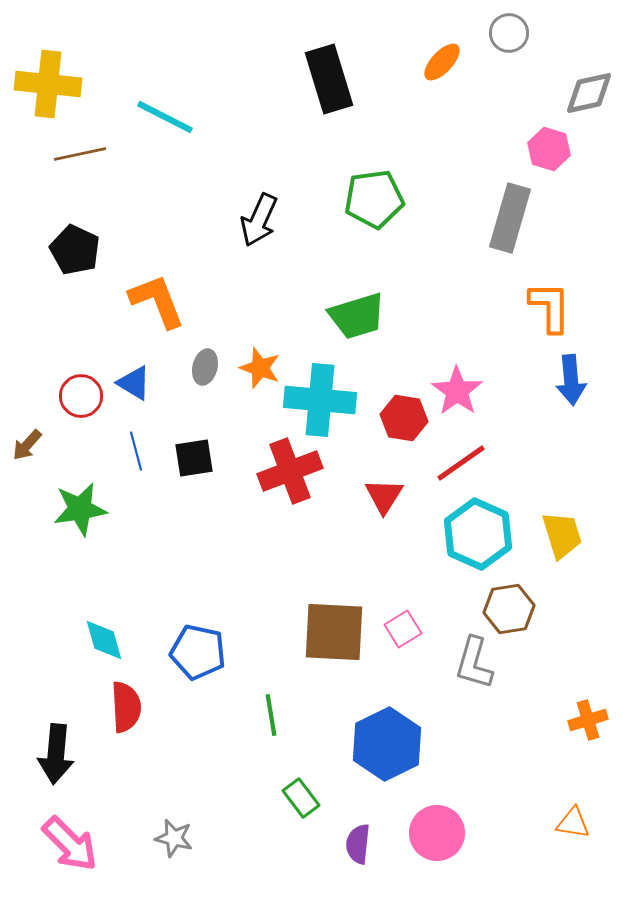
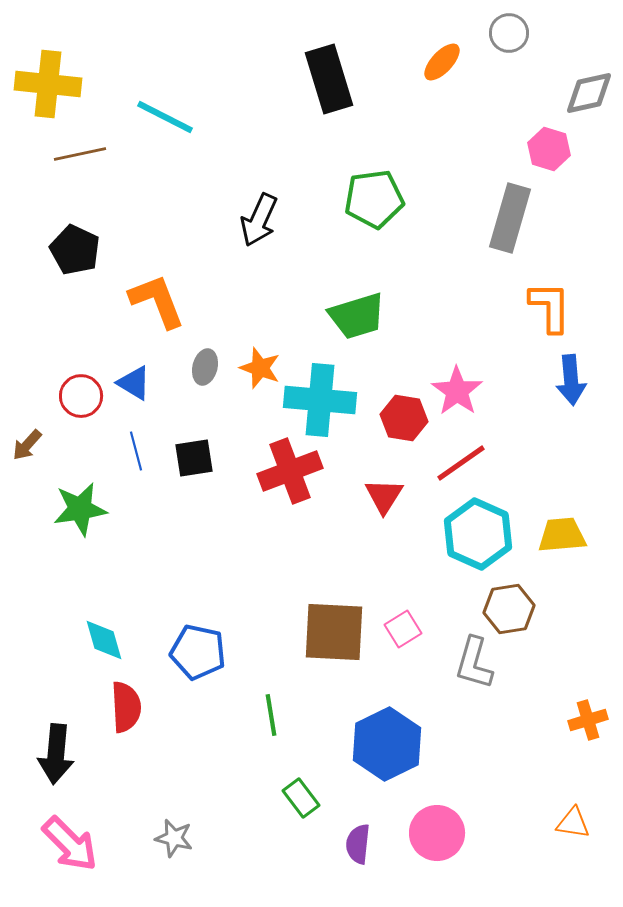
yellow trapezoid at (562, 535): rotated 78 degrees counterclockwise
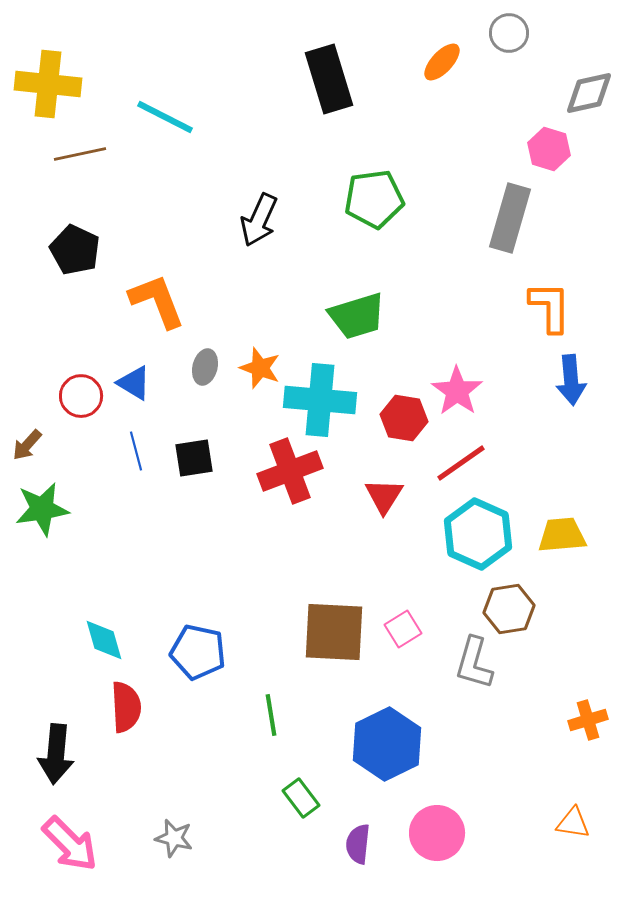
green star at (80, 509): moved 38 px left
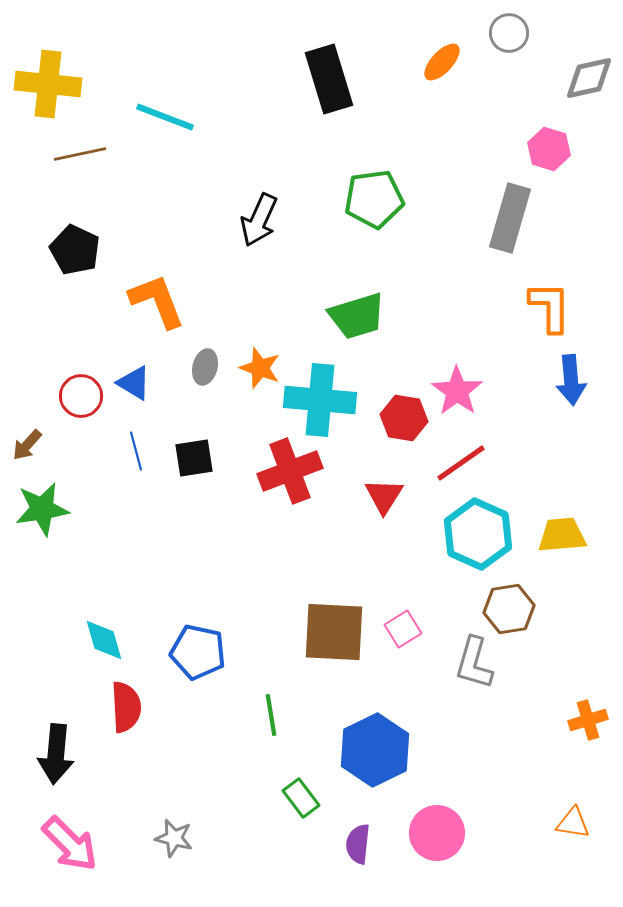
gray diamond at (589, 93): moved 15 px up
cyan line at (165, 117): rotated 6 degrees counterclockwise
blue hexagon at (387, 744): moved 12 px left, 6 px down
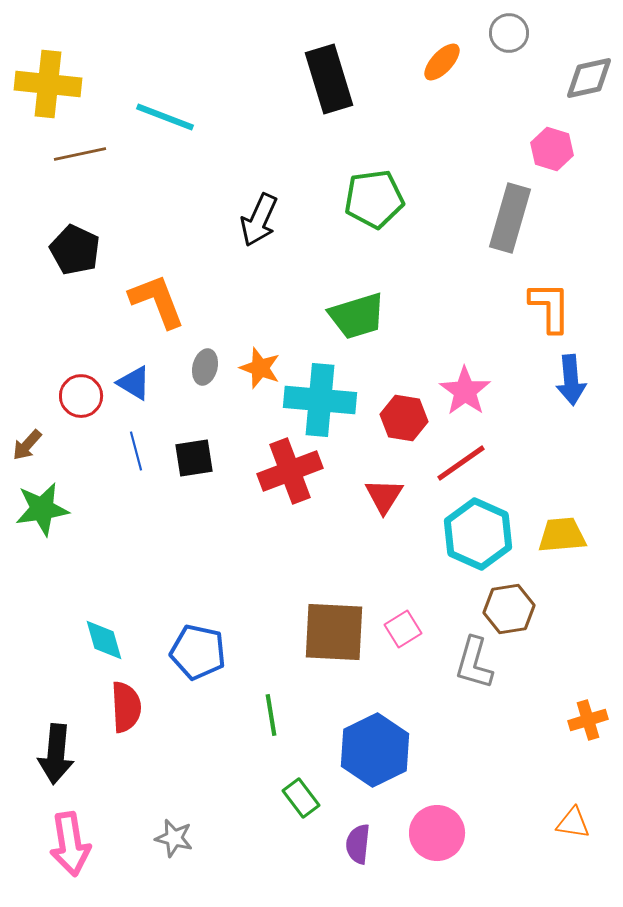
pink hexagon at (549, 149): moved 3 px right
pink star at (457, 391): moved 8 px right
pink arrow at (70, 844): rotated 36 degrees clockwise
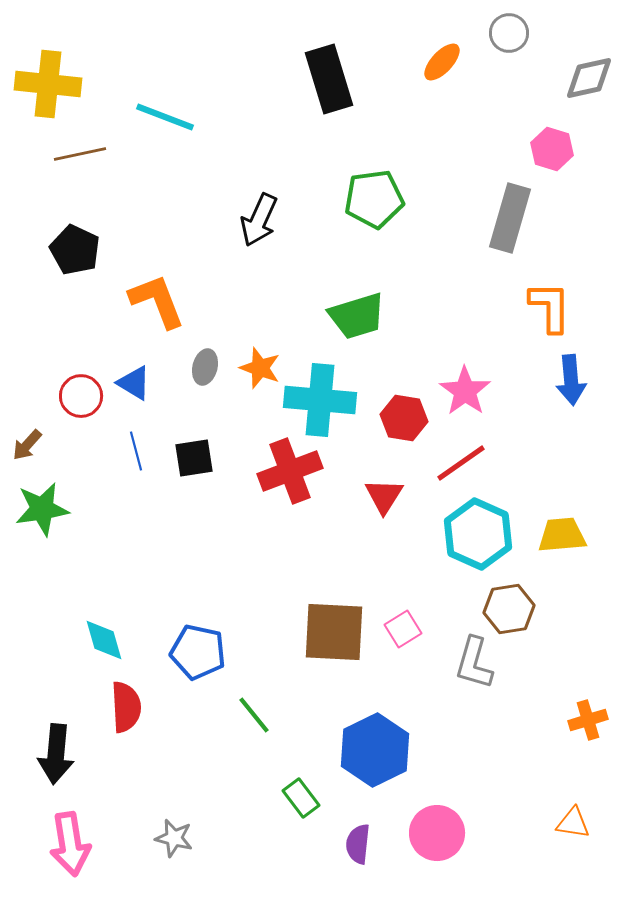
green line at (271, 715): moved 17 px left; rotated 30 degrees counterclockwise
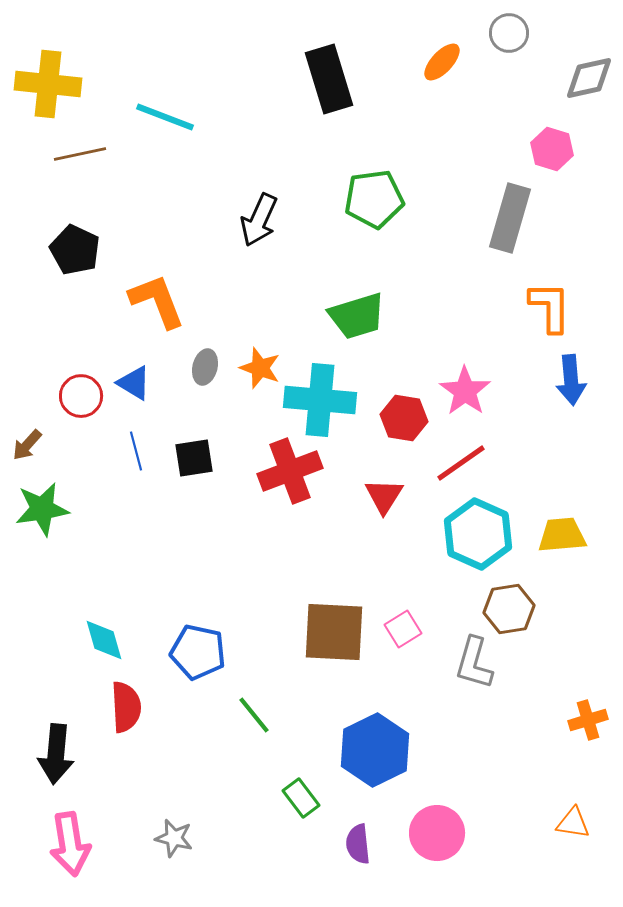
purple semicircle at (358, 844): rotated 12 degrees counterclockwise
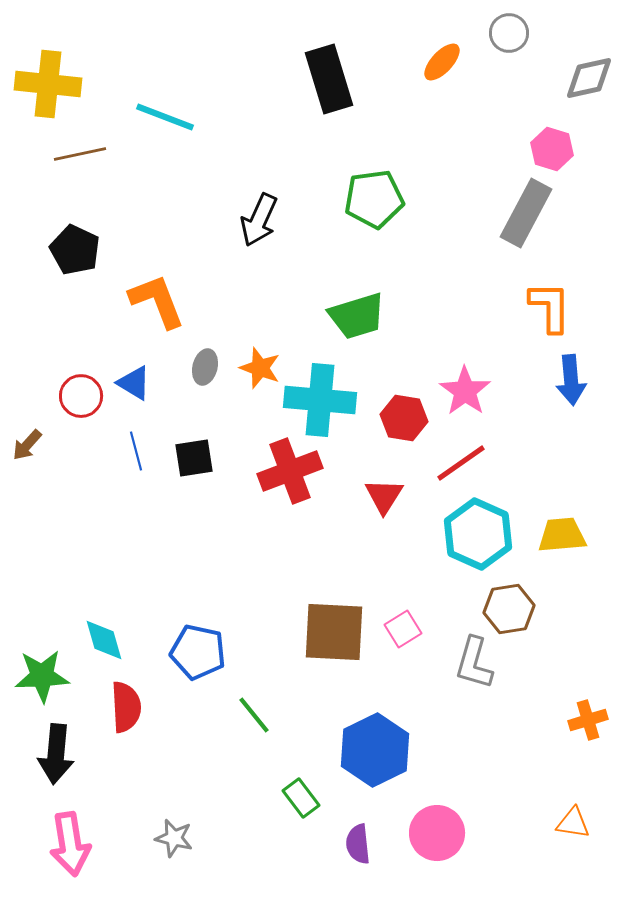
gray rectangle at (510, 218): moved 16 px right, 5 px up; rotated 12 degrees clockwise
green star at (42, 509): moved 167 px down; rotated 6 degrees clockwise
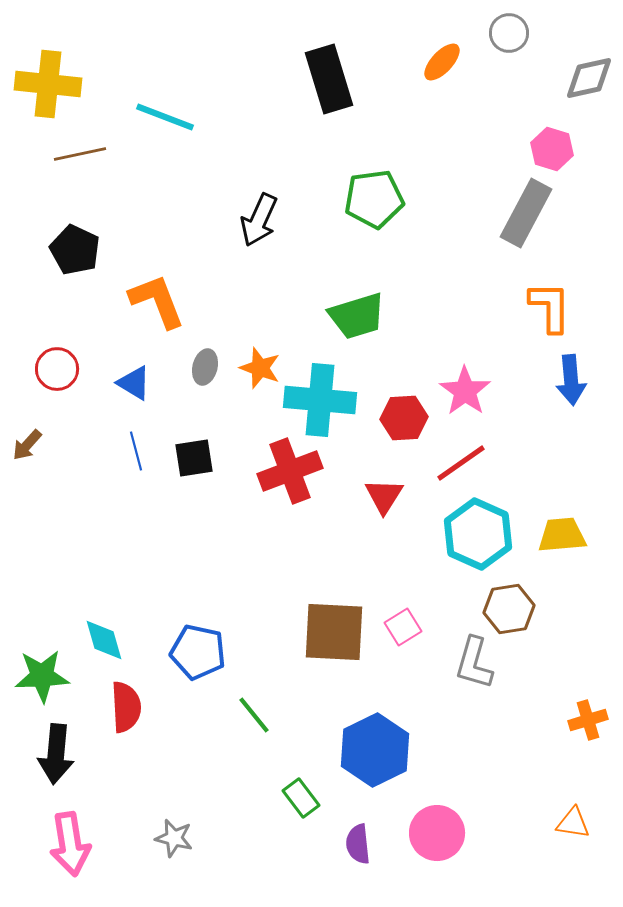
red circle at (81, 396): moved 24 px left, 27 px up
red hexagon at (404, 418): rotated 12 degrees counterclockwise
pink square at (403, 629): moved 2 px up
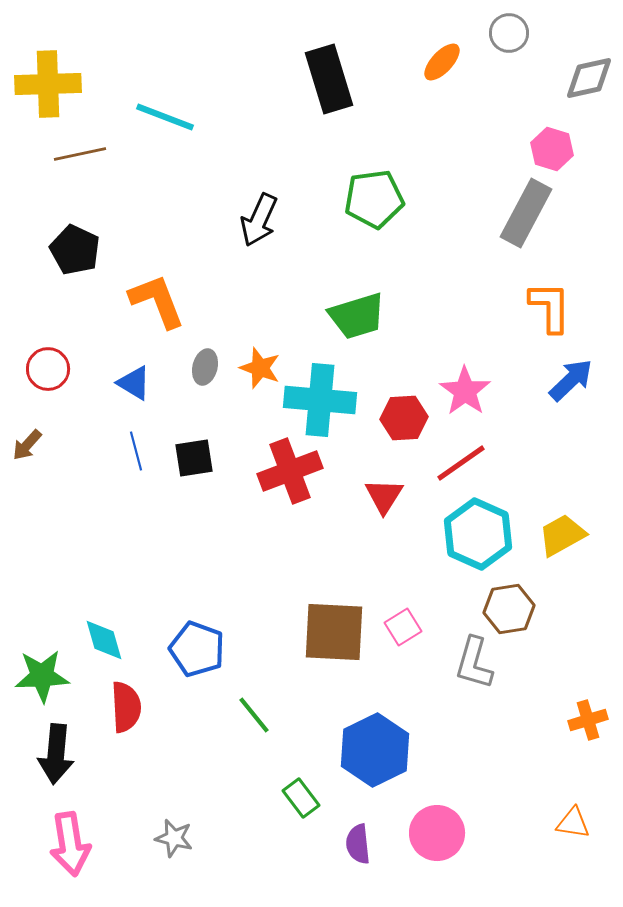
yellow cross at (48, 84): rotated 8 degrees counterclockwise
red circle at (57, 369): moved 9 px left
blue arrow at (571, 380): rotated 129 degrees counterclockwise
yellow trapezoid at (562, 535): rotated 24 degrees counterclockwise
blue pentagon at (198, 652): moved 1 px left, 3 px up; rotated 8 degrees clockwise
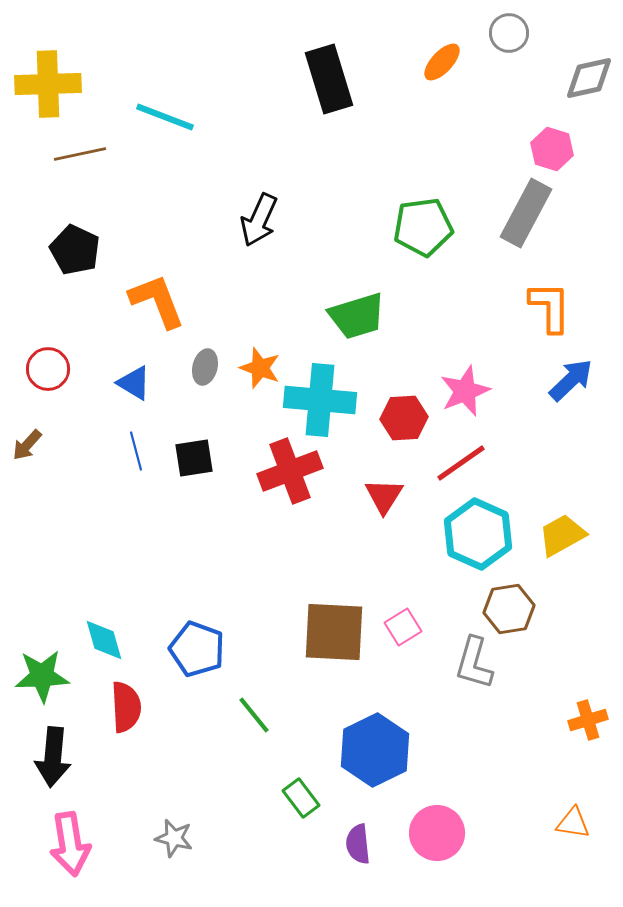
green pentagon at (374, 199): moved 49 px right, 28 px down
pink star at (465, 391): rotated 15 degrees clockwise
black arrow at (56, 754): moved 3 px left, 3 px down
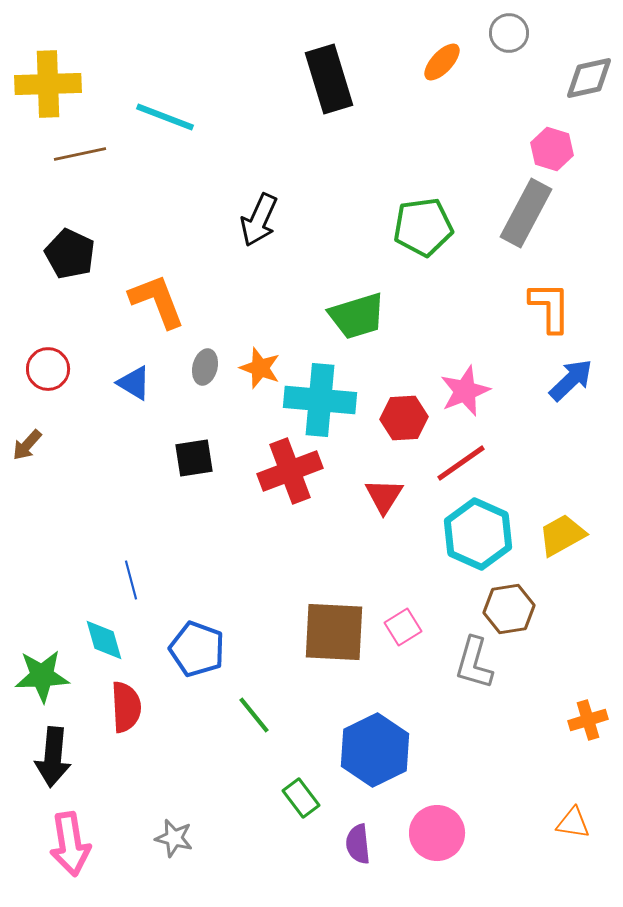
black pentagon at (75, 250): moved 5 px left, 4 px down
blue line at (136, 451): moved 5 px left, 129 px down
